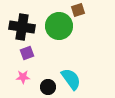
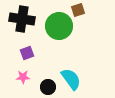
black cross: moved 8 px up
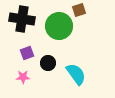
brown square: moved 1 px right
cyan semicircle: moved 5 px right, 5 px up
black circle: moved 24 px up
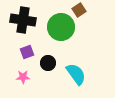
brown square: rotated 16 degrees counterclockwise
black cross: moved 1 px right, 1 px down
green circle: moved 2 px right, 1 px down
purple square: moved 1 px up
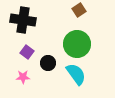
green circle: moved 16 px right, 17 px down
purple square: rotated 32 degrees counterclockwise
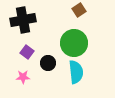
black cross: rotated 20 degrees counterclockwise
green circle: moved 3 px left, 1 px up
cyan semicircle: moved 2 px up; rotated 30 degrees clockwise
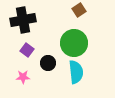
purple square: moved 2 px up
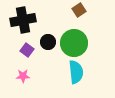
black circle: moved 21 px up
pink star: moved 1 px up
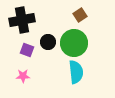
brown square: moved 1 px right, 5 px down
black cross: moved 1 px left
purple square: rotated 16 degrees counterclockwise
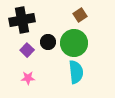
purple square: rotated 24 degrees clockwise
pink star: moved 5 px right, 2 px down
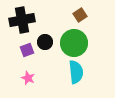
black circle: moved 3 px left
purple square: rotated 24 degrees clockwise
pink star: rotated 24 degrees clockwise
